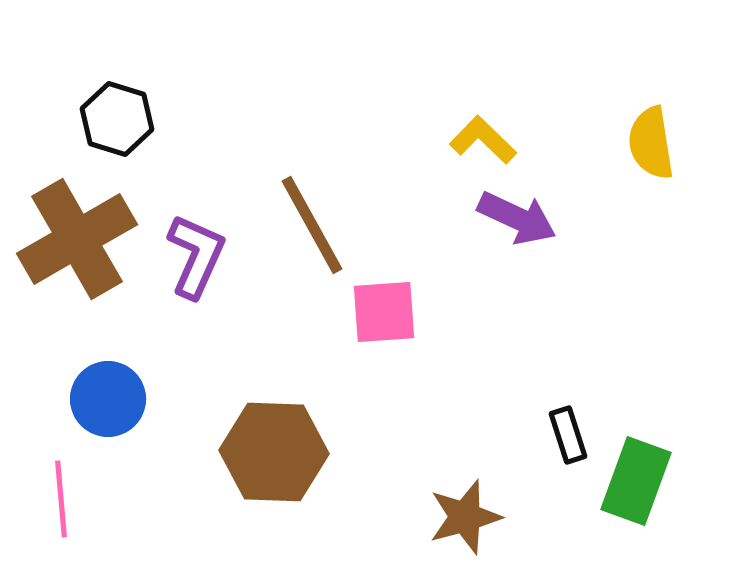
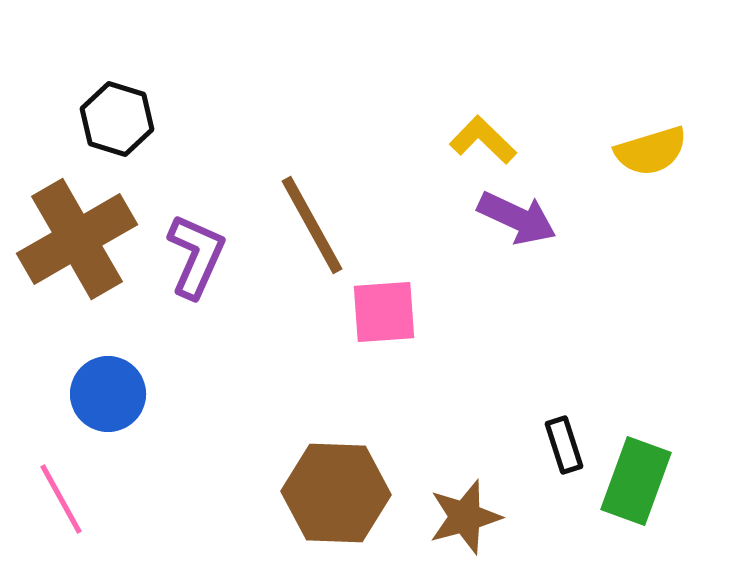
yellow semicircle: moved 8 px down; rotated 98 degrees counterclockwise
blue circle: moved 5 px up
black rectangle: moved 4 px left, 10 px down
brown hexagon: moved 62 px right, 41 px down
pink line: rotated 24 degrees counterclockwise
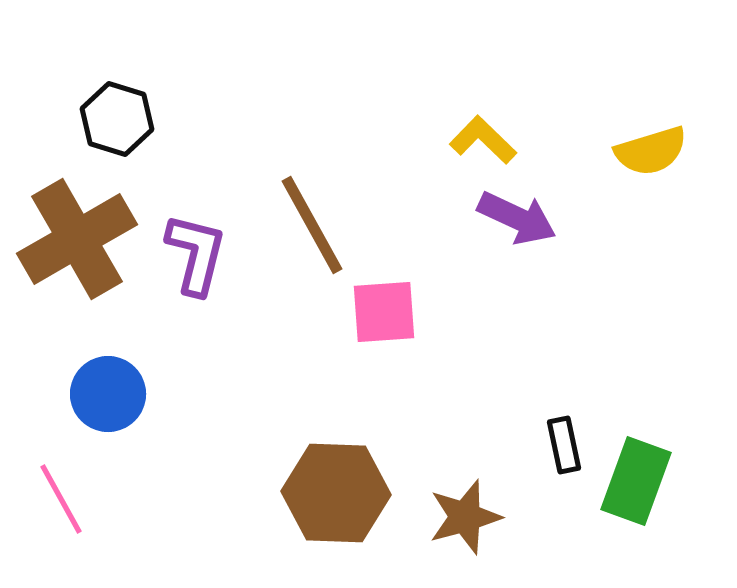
purple L-shape: moved 2 px up; rotated 10 degrees counterclockwise
black rectangle: rotated 6 degrees clockwise
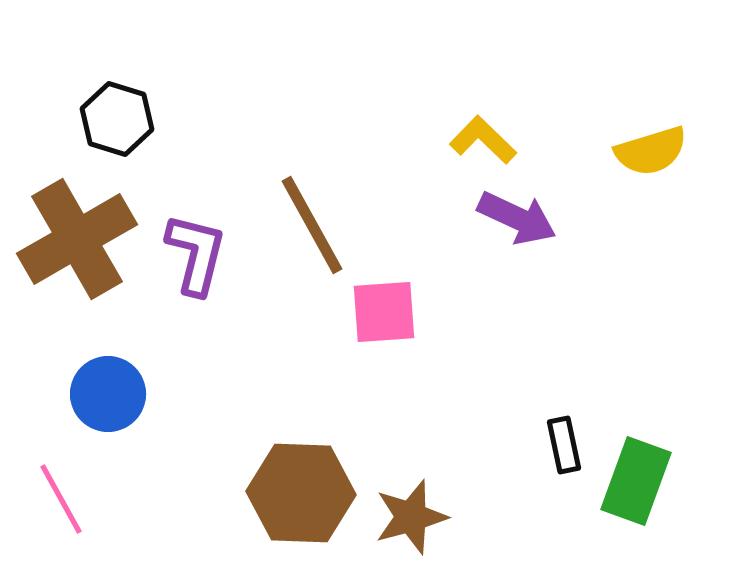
brown hexagon: moved 35 px left
brown star: moved 54 px left
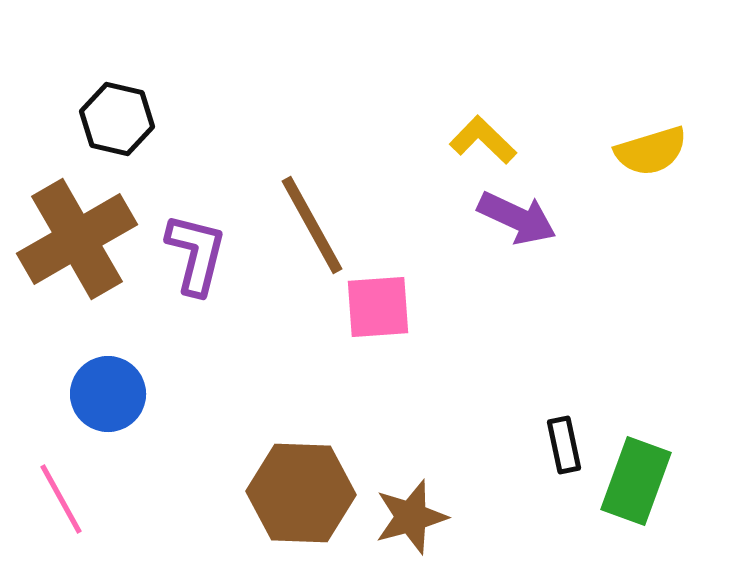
black hexagon: rotated 4 degrees counterclockwise
pink square: moved 6 px left, 5 px up
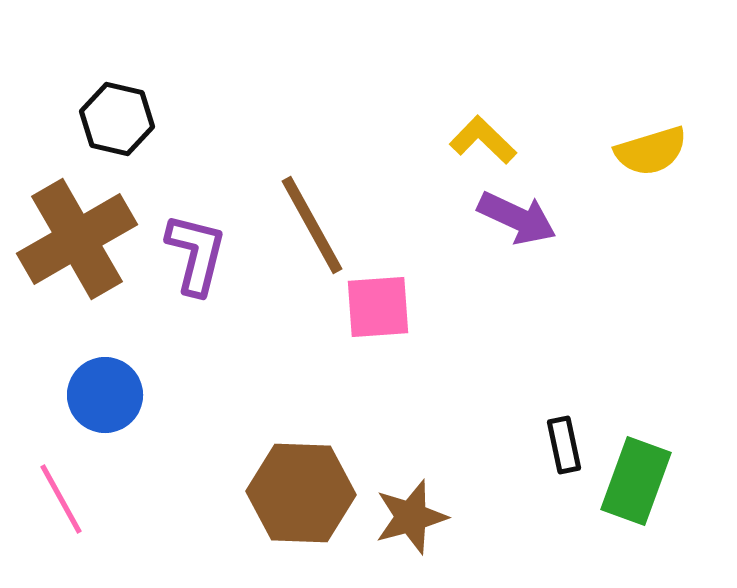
blue circle: moved 3 px left, 1 px down
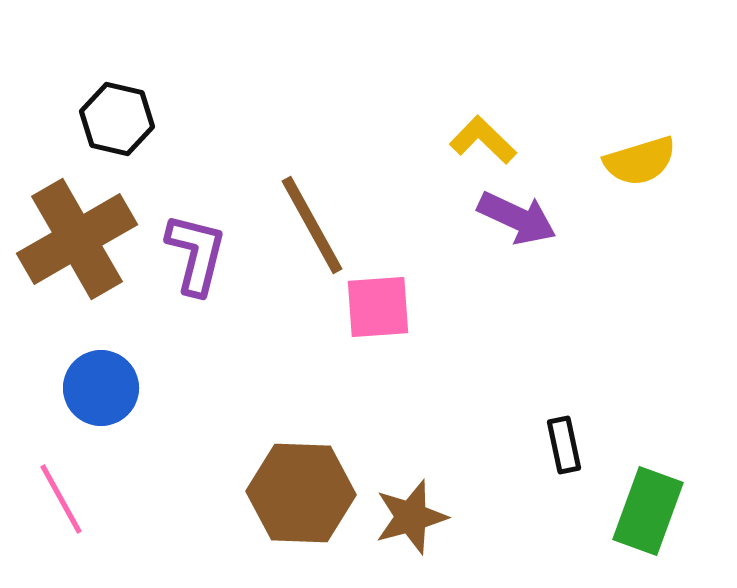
yellow semicircle: moved 11 px left, 10 px down
blue circle: moved 4 px left, 7 px up
green rectangle: moved 12 px right, 30 px down
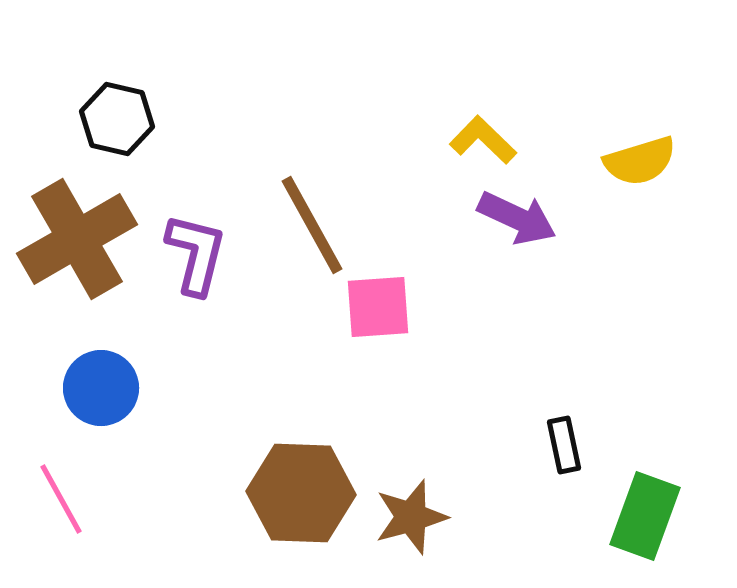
green rectangle: moved 3 px left, 5 px down
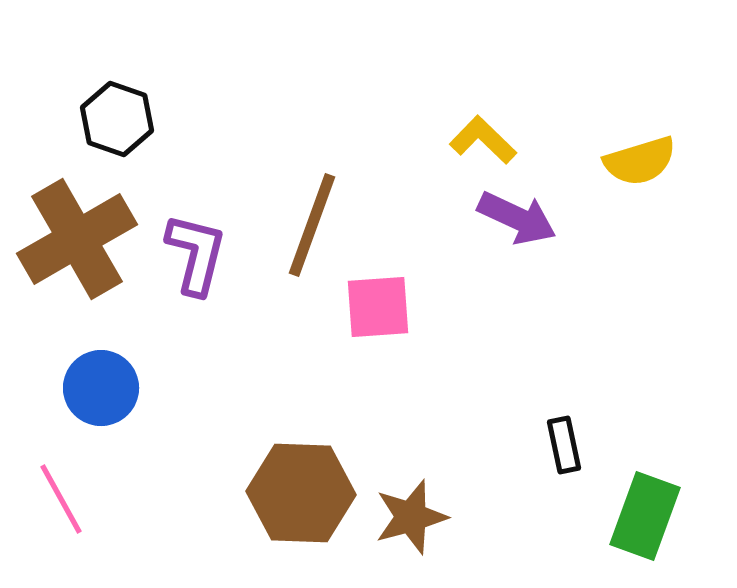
black hexagon: rotated 6 degrees clockwise
brown line: rotated 49 degrees clockwise
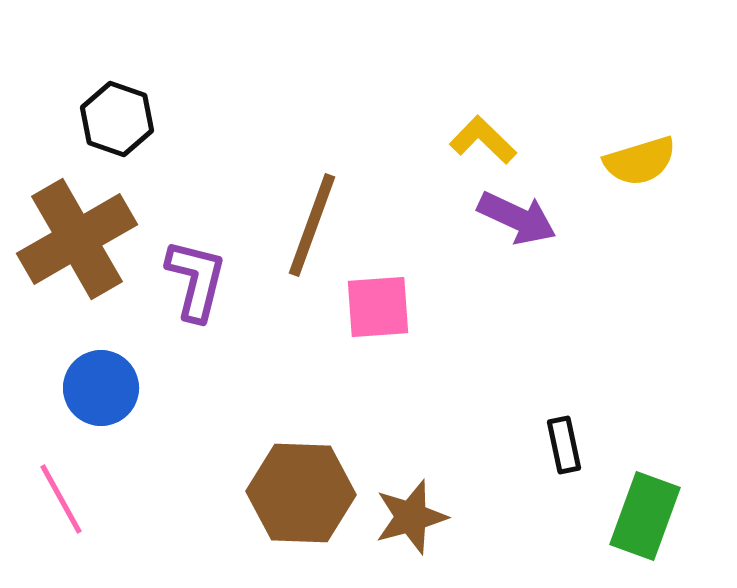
purple L-shape: moved 26 px down
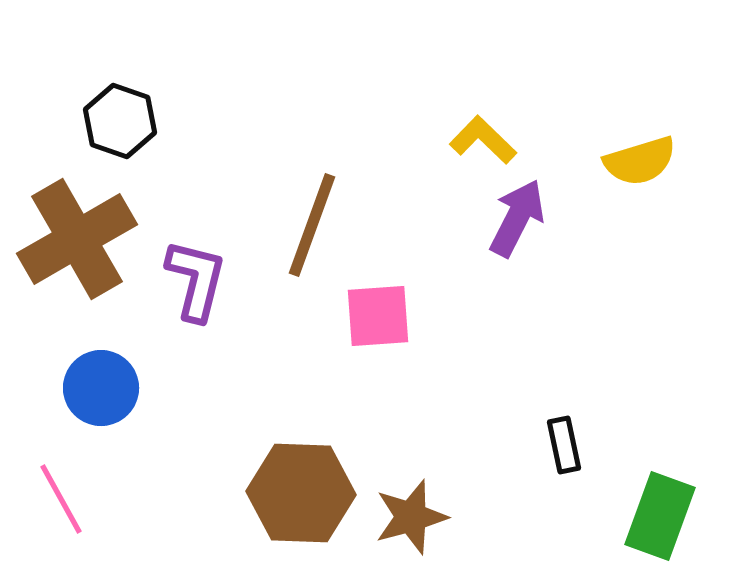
black hexagon: moved 3 px right, 2 px down
purple arrow: rotated 88 degrees counterclockwise
pink square: moved 9 px down
green rectangle: moved 15 px right
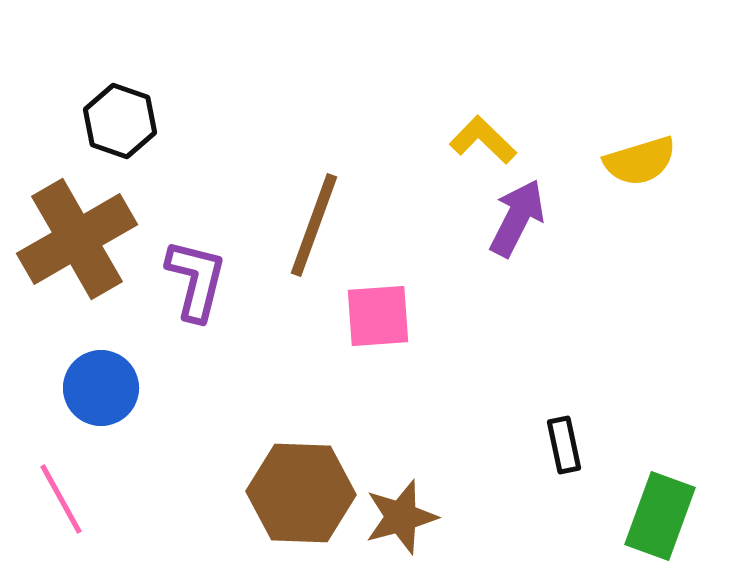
brown line: moved 2 px right
brown star: moved 10 px left
